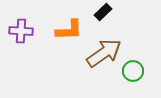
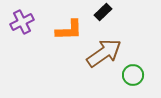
purple cross: moved 1 px right, 9 px up; rotated 30 degrees counterclockwise
green circle: moved 4 px down
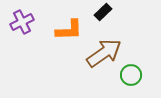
green circle: moved 2 px left
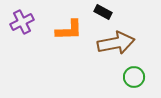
black rectangle: rotated 72 degrees clockwise
brown arrow: moved 12 px right, 10 px up; rotated 24 degrees clockwise
green circle: moved 3 px right, 2 px down
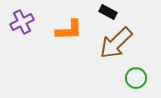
black rectangle: moved 5 px right
brown arrow: rotated 147 degrees clockwise
green circle: moved 2 px right, 1 px down
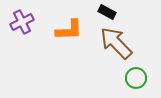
black rectangle: moved 1 px left
brown arrow: rotated 90 degrees clockwise
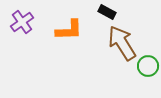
purple cross: rotated 10 degrees counterclockwise
brown arrow: moved 6 px right; rotated 12 degrees clockwise
green circle: moved 12 px right, 12 px up
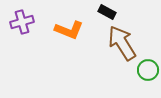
purple cross: rotated 20 degrees clockwise
orange L-shape: rotated 24 degrees clockwise
green circle: moved 4 px down
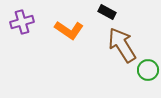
orange L-shape: rotated 12 degrees clockwise
brown arrow: moved 2 px down
